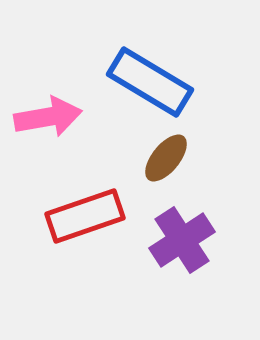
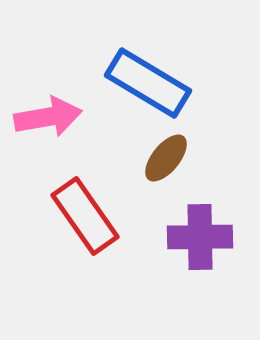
blue rectangle: moved 2 px left, 1 px down
red rectangle: rotated 74 degrees clockwise
purple cross: moved 18 px right, 3 px up; rotated 32 degrees clockwise
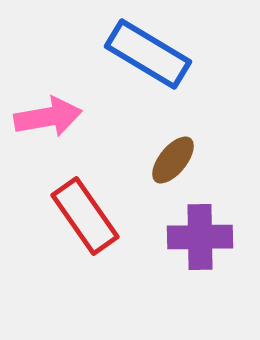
blue rectangle: moved 29 px up
brown ellipse: moved 7 px right, 2 px down
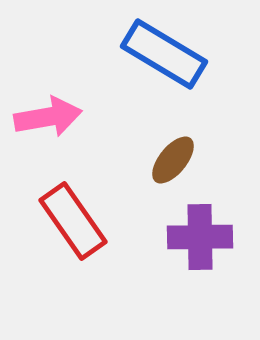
blue rectangle: moved 16 px right
red rectangle: moved 12 px left, 5 px down
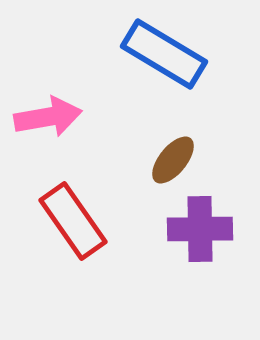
purple cross: moved 8 px up
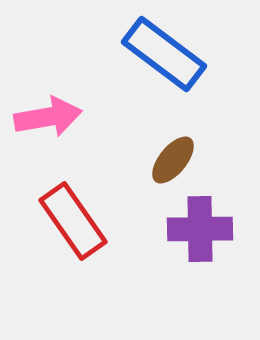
blue rectangle: rotated 6 degrees clockwise
